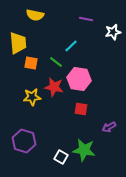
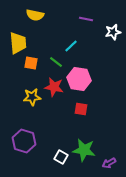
purple arrow: moved 36 px down
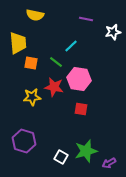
green star: moved 2 px right, 1 px down; rotated 25 degrees counterclockwise
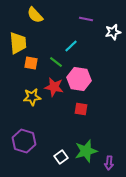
yellow semicircle: rotated 36 degrees clockwise
white square: rotated 24 degrees clockwise
purple arrow: rotated 56 degrees counterclockwise
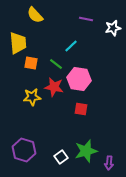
white star: moved 4 px up
green line: moved 2 px down
purple hexagon: moved 9 px down
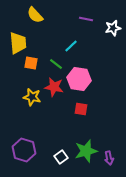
yellow star: rotated 18 degrees clockwise
purple arrow: moved 5 px up; rotated 16 degrees counterclockwise
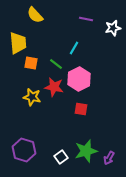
cyan line: moved 3 px right, 2 px down; rotated 16 degrees counterclockwise
pink hexagon: rotated 25 degrees clockwise
purple arrow: rotated 40 degrees clockwise
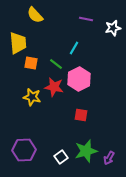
red square: moved 6 px down
purple hexagon: rotated 20 degrees counterclockwise
